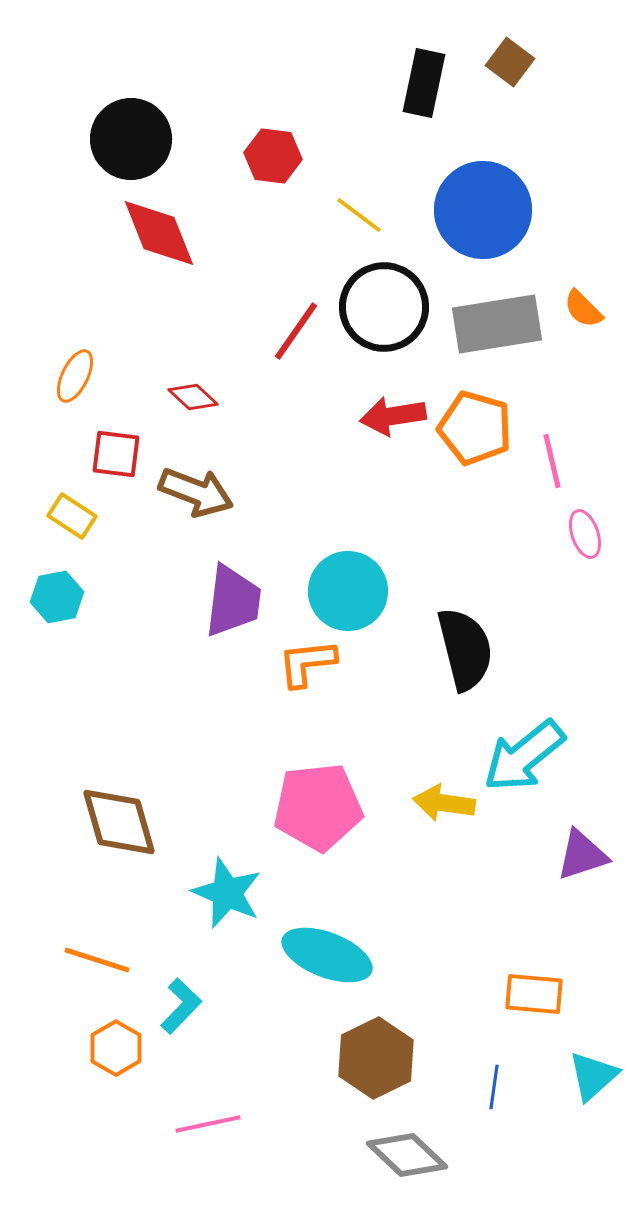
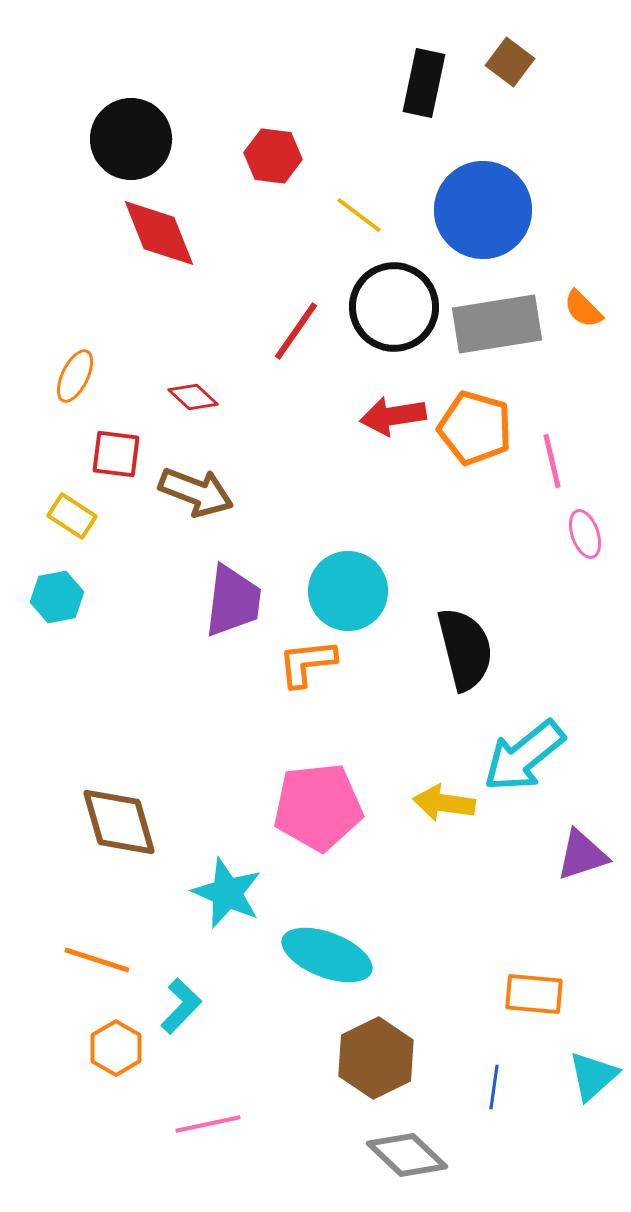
black circle at (384, 307): moved 10 px right
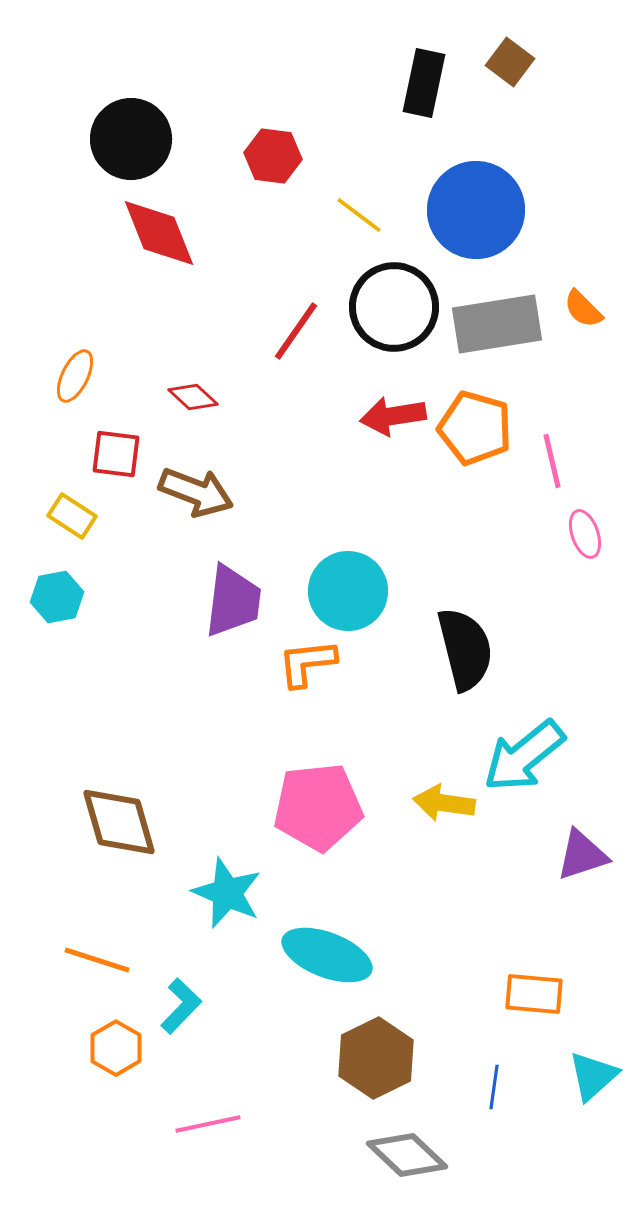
blue circle at (483, 210): moved 7 px left
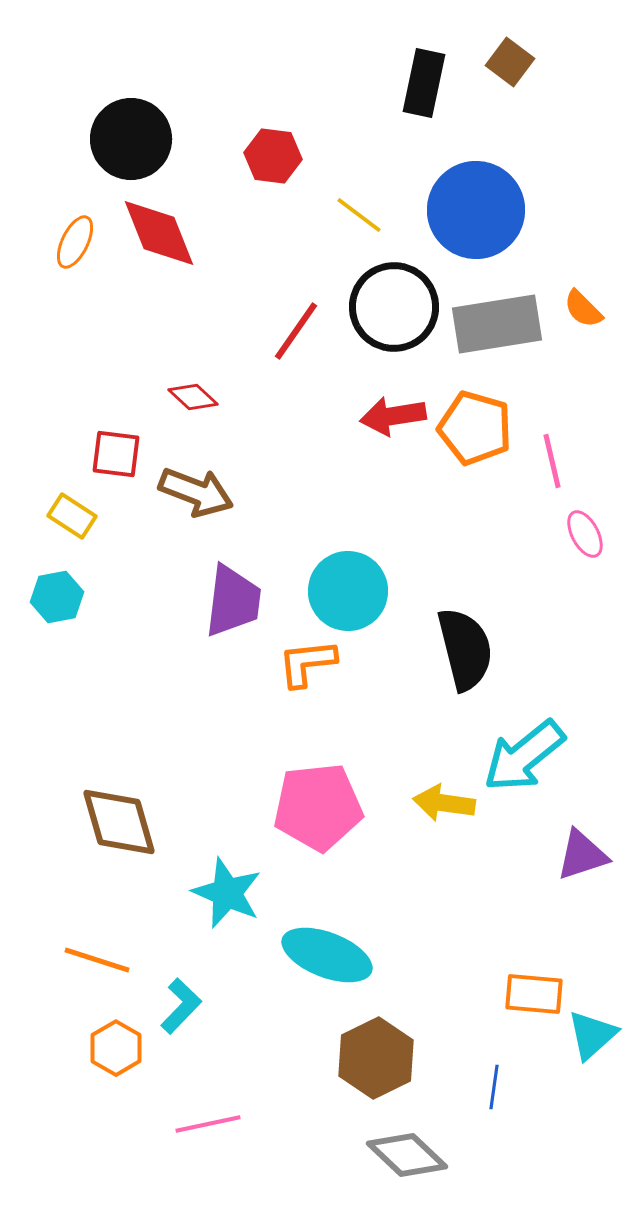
orange ellipse at (75, 376): moved 134 px up
pink ellipse at (585, 534): rotated 9 degrees counterclockwise
cyan triangle at (593, 1076): moved 1 px left, 41 px up
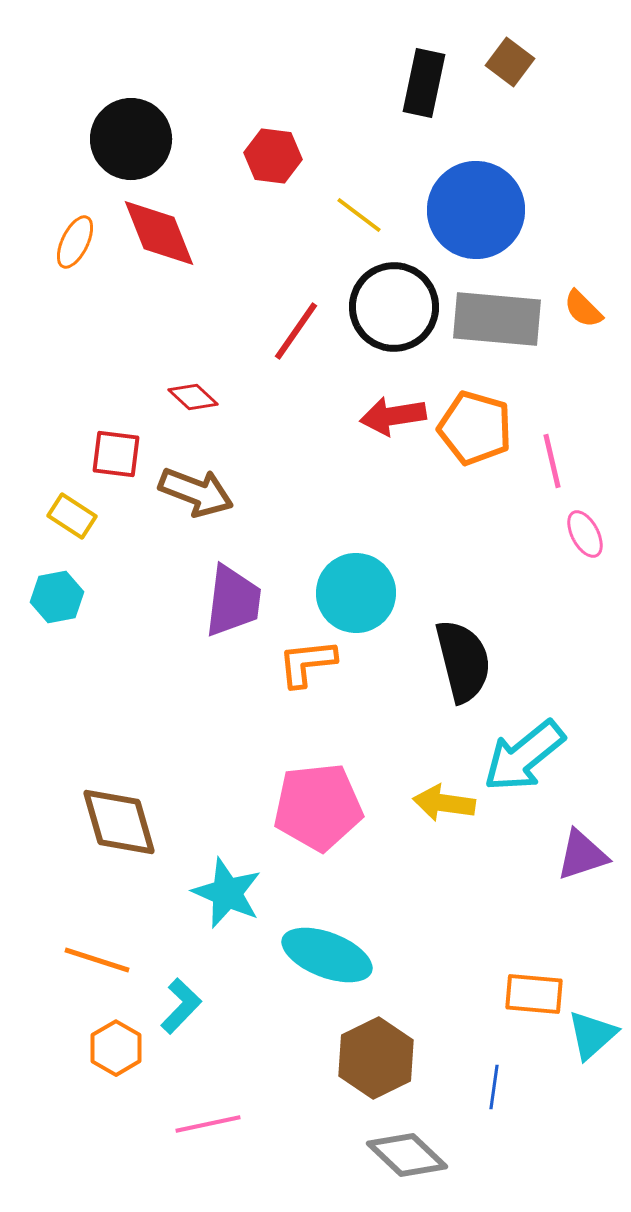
gray rectangle at (497, 324): moved 5 px up; rotated 14 degrees clockwise
cyan circle at (348, 591): moved 8 px right, 2 px down
black semicircle at (465, 649): moved 2 px left, 12 px down
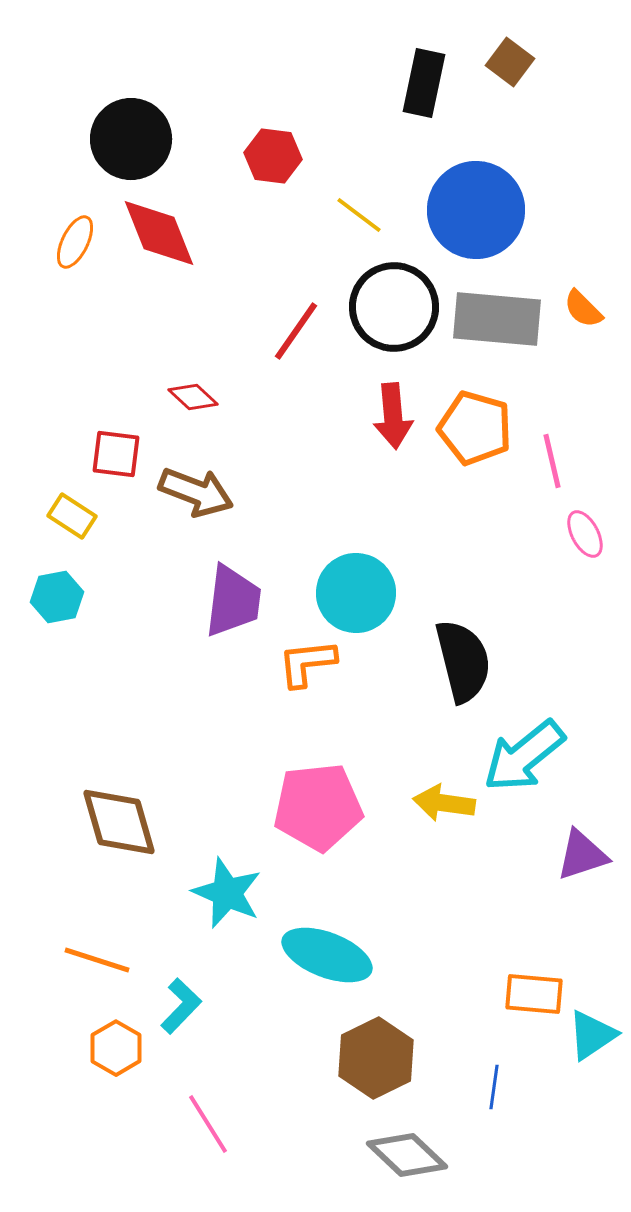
red arrow at (393, 416): rotated 86 degrees counterclockwise
cyan triangle at (592, 1035): rotated 8 degrees clockwise
pink line at (208, 1124): rotated 70 degrees clockwise
